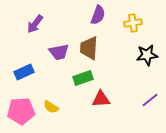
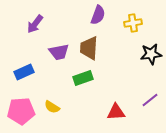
black star: moved 4 px right, 1 px up
red triangle: moved 15 px right, 13 px down
yellow semicircle: moved 1 px right
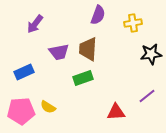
brown trapezoid: moved 1 px left, 1 px down
purple line: moved 3 px left, 4 px up
yellow semicircle: moved 4 px left
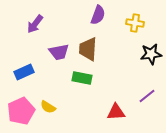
yellow cross: moved 2 px right; rotated 18 degrees clockwise
green rectangle: moved 1 px left; rotated 30 degrees clockwise
pink pentagon: rotated 20 degrees counterclockwise
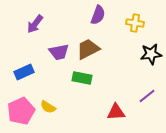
brown trapezoid: rotated 60 degrees clockwise
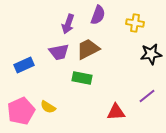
purple arrow: moved 33 px right; rotated 18 degrees counterclockwise
blue rectangle: moved 7 px up
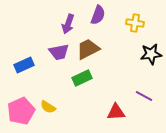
green rectangle: rotated 36 degrees counterclockwise
purple line: moved 3 px left; rotated 66 degrees clockwise
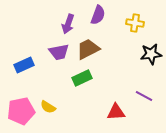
pink pentagon: rotated 12 degrees clockwise
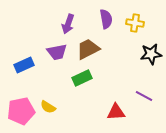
purple semicircle: moved 8 px right, 4 px down; rotated 30 degrees counterclockwise
purple trapezoid: moved 2 px left
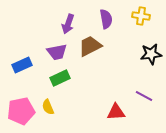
yellow cross: moved 6 px right, 7 px up
brown trapezoid: moved 2 px right, 3 px up
blue rectangle: moved 2 px left
green rectangle: moved 22 px left
yellow semicircle: rotated 35 degrees clockwise
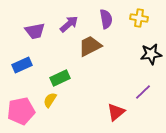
yellow cross: moved 2 px left, 2 px down
purple arrow: moved 1 px right; rotated 150 degrees counterclockwise
purple trapezoid: moved 22 px left, 21 px up
purple line: moved 1 px left, 4 px up; rotated 72 degrees counterclockwise
yellow semicircle: moved 2 px right, 7 px up; rotated 56 degrees clockwise
red triangle: rotated 36 degrees counterclockwise
